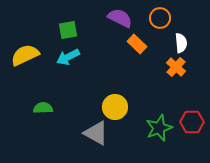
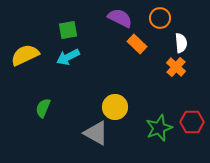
green semicircle: rotated 66 degrees counterclockwise
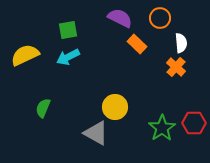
red hexagon: moved 2 px right, 1 px down
green star: moved 3 px right; rotated 12 degrees counterclockwise
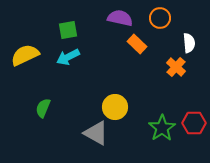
purple semicircle: rotated 15 degrees counterclockwise
white semicircle: moved 8 px right
